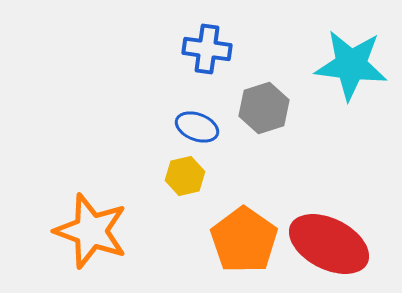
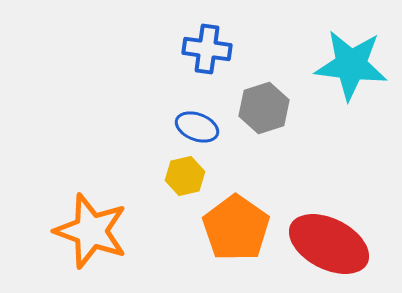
orange pentagon: moved 8 px left, 12 px up
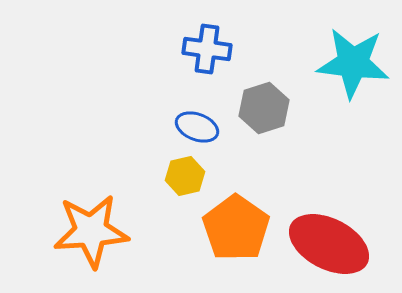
cyan star: moved 2 px right, 2 px up
orange star: rotated 24 degrees counterclockwise
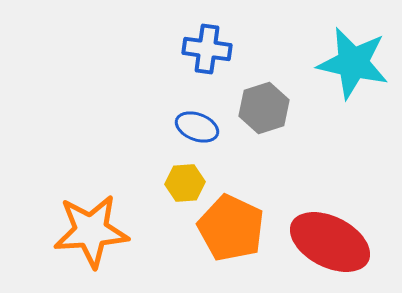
cyan star: rotated 6 degrees clockwise
yellow hexagon: moved 7 px down; rotated 9 degrees clockwise
orange pentagon: moved 5 px left; rotated 10 degrees counterclockwise
red ellipse: moved 1 px right, 2 px up
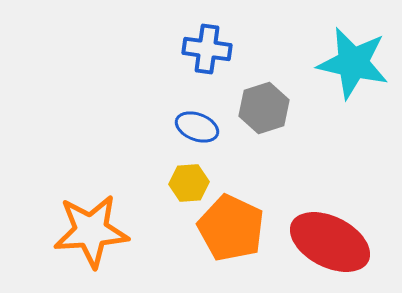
yellow hexagon: moved 4 px right
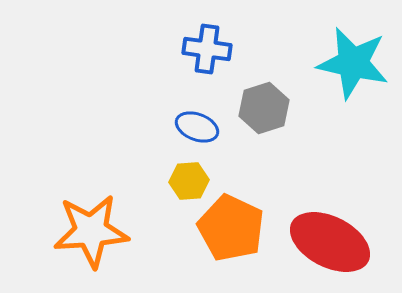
yellow hexagon: moved 2 px up
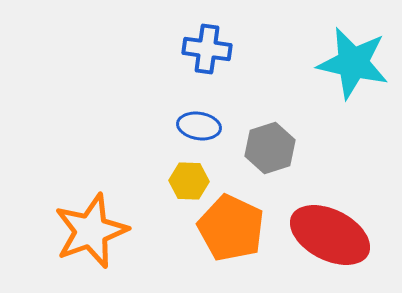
gray hexagon: moved 6 px right, 40 px down
blue ellipse: moved 2 px right, 1 px up; rotated 12 degrees counterclockwise
yellow hexagon: rotated 6 degrees clockwise
orange star: rotated 16 degrees counterclockwise
red ellipse: moved 7 px up
